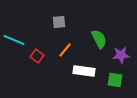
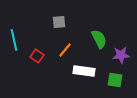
cyan line: rotated 55 degrees clockwise
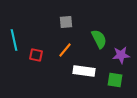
gray square: moved 7 px right
red square: moved 1 px left, 1 px up; rotated 24 degrees counterclockwise
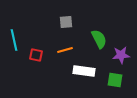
orange line: rotated 35 degrees clockwise
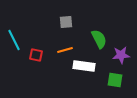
cyan line: rotated 15 degrees counterclockwise
white rectangle: moved 5 px up
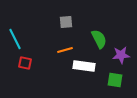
cyan line: moved 1 px right, 1 px up
red square: moved 11 px left, 8 px down
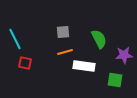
gray square: moved 3 px left, 10 px down
orange line: moved 2 px down
purple star: moved 3 px right
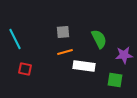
red square: moved 6 px down
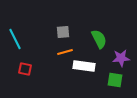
purple star: moved 3 px left, 3 px down
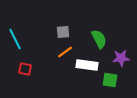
orange line: rotated 21 degrees counterclockwise
white rectangle: moved 3 px right, 1 px up
green square: moved 5 px left
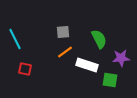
white rectangle: rotated 10 degrees clockwise
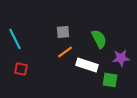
red square: moved 4 px left
